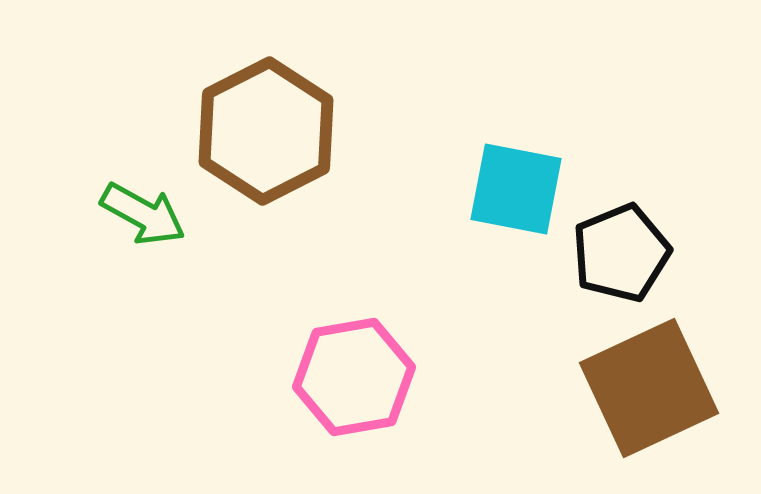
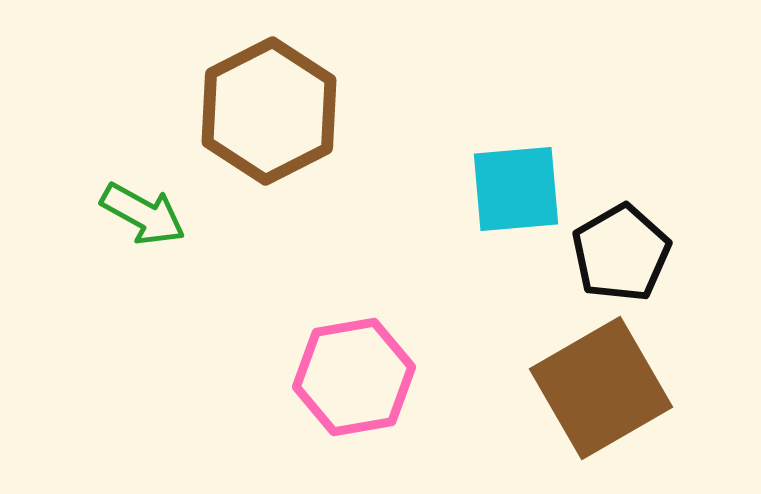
brown hexagon: moved 3 px right, 20 px up
cyan square: rotated 16 degrees counterclockwise
black pentagon: rotated 8 degrees counterclockwise
brown square: moved 48 px left; rotated 5 degrees counterclockwise
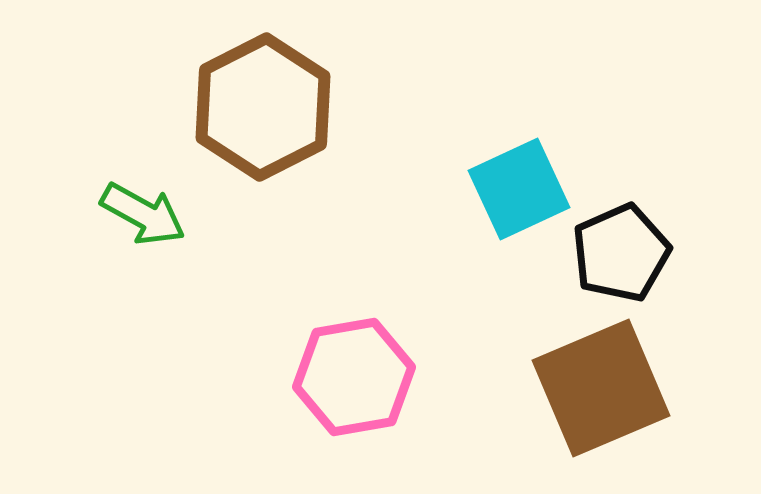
brown hexagon: moved 6 px left, 4 px up
cyan square: moved 3 px right; rotated 20 degrees counterclockwise
black pentagon: rotated 6 degrees clockwise
brown square: rotated 7 degrees clockwise
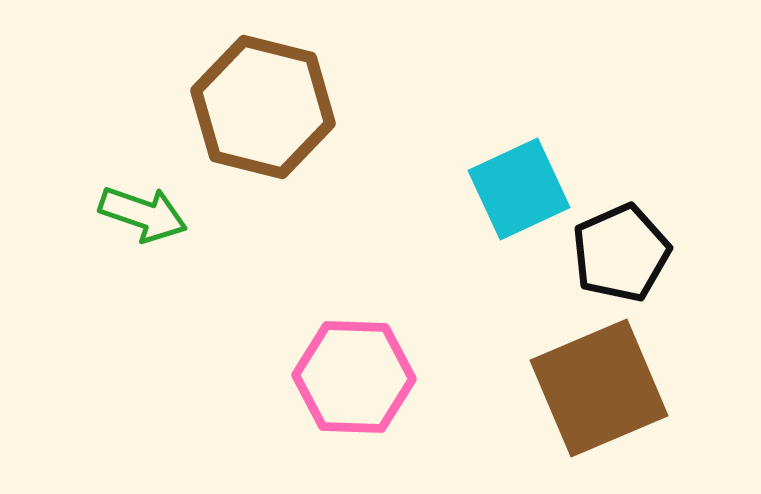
brown hexagon: rotated 19 degrees counterclockwise
green arrow: rotated 10 degrees counterclockwise
pink hexagon: rotated 12 degrees clockwise
brown square: moved 2 px left
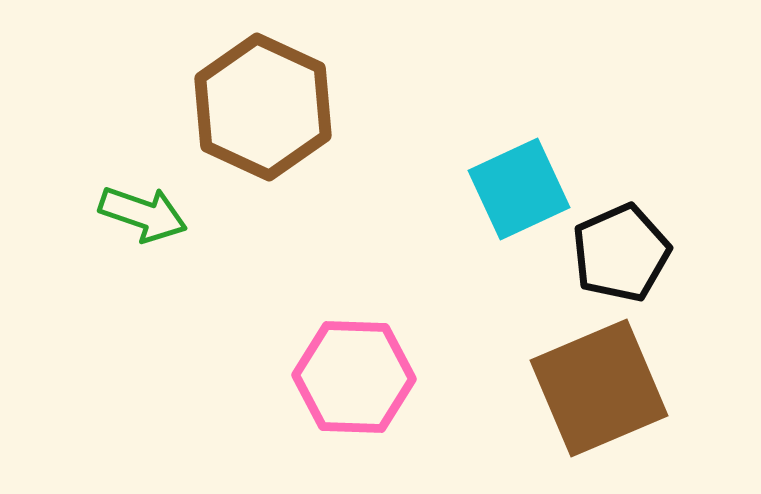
brown hexagon: rotated 11 degrees clockwise
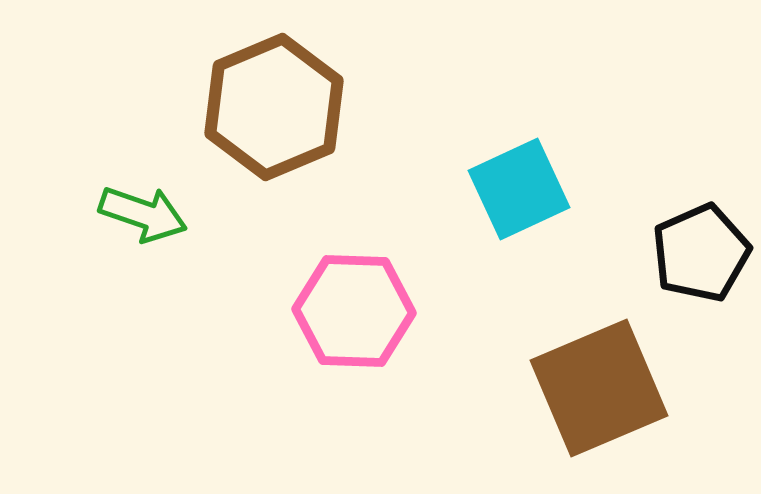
brown hexagon: moved 11 px right; rotated 12 degrees clockwise
black pentagon: moved 80 px right
pink hexagon: moved 66 px up
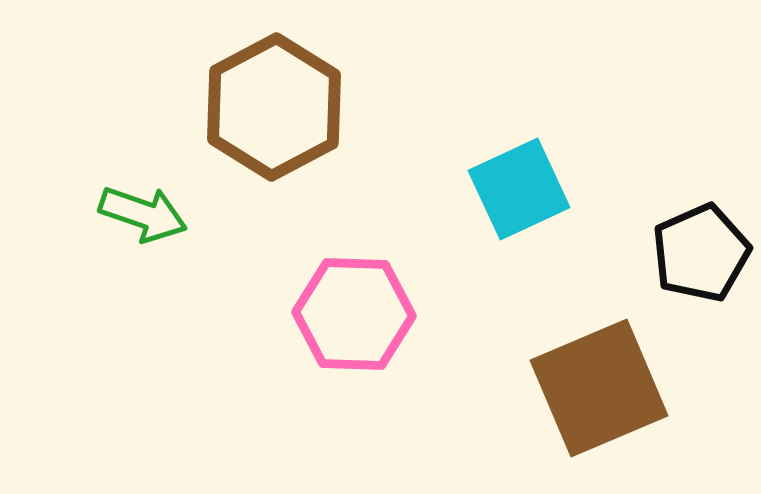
brown hexagon: rotated 5 degrees counterclockwise
pink hexagon: moved 3 px down
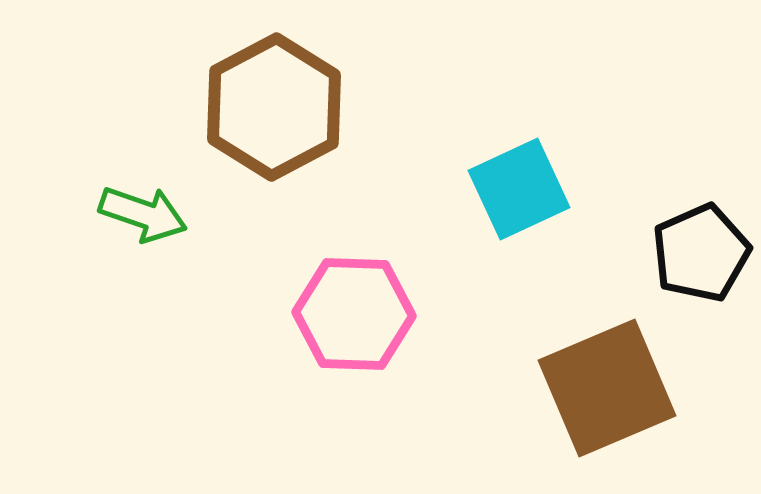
brown square: moved 8 px right
